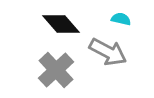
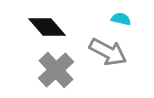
black diamond: moved 14 px left, 3 px down
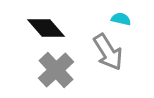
black diamond: moved 1 px left, 1 px down
gray arrow: rotated 30 degrees clockwise
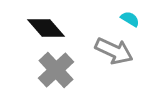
cyan semicircle: moved 9 px right; rotated 18 degrees clockwise
gray arrow: moved 6 px right, 1 px up; rotated 33 degrees counterclockwise
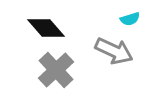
cyan semicircle: rotated 132 degrees clockwise
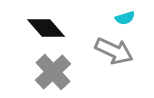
cyan semicircle: moved 5 px left, 1 px up
gray cross: moved 3 px left, 2 px down
